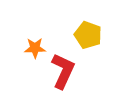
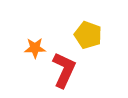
red L-shape: moved 1 px right, 1 px up
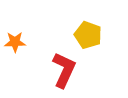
orange star: moved 20 px left, 6 px up
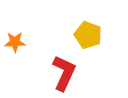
red L-shape: moved 3 px down
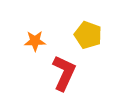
orange star: moved 20 px right, 1 px up
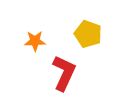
yellow pentagon: moved 1 px up
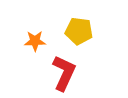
yellow pentagon: moved 9 px left, 3 px up; rotated 12 degrees counterclockwise
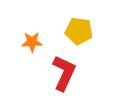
orange star: moved 3 px left, 1 px down
